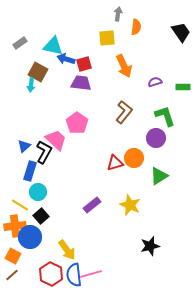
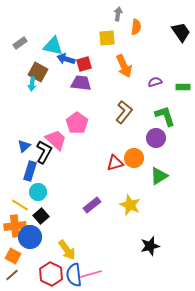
cyan arrow: moved 1 px right, 1 px up
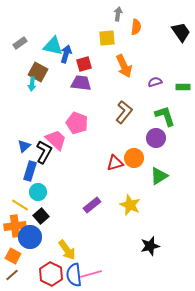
blue arrow: moved 5 px up; rotated 90 degrees clockwise
pink pentagon: rotated 15 degrees counterclockwise
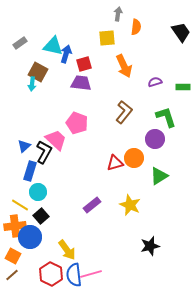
green L-shape: moved 1 px right, 1 px down
purple circle: moved 1 px left, 1 px down
